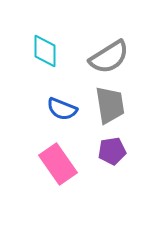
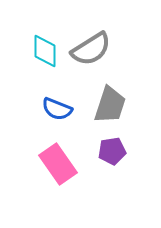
gray semicircle: moved 18 px left, 8 px up
gray trapezoid: rotated 27 degrees clockwise
blue semicircle: moved 5 px left
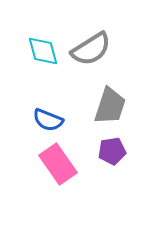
cyan diamond: moved 2 px left; rotated 16 degrees counterclockwise
gray trapezoid: moved 1 px down
blue semicircle: moved 9 px left, 11 px down
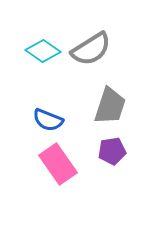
cyan diamond: rotated 40 degrees counterclockwise
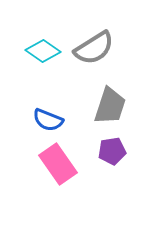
gray semicircle: moved 3 px right, 1 px up
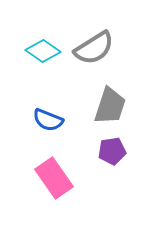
pink rectangle: moved 4 px left, 14 px down
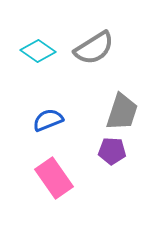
cyan diamond: moved 5 px left
gray trapezoid: moved 12 px right, 6 px down
blue semicircle: rotated 136 degrees clockwise
purple pentagon: rotated 12 degrees clockwise
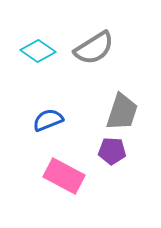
pink rectangle: moved 10 px right, 2 px up; rotated 27 degrees counterclockwise
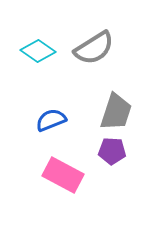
gray trapezoid: moved 6 px left
blue semicircle: moved 3 px right
pink rectangle: moved 1 px left, 1 px up
